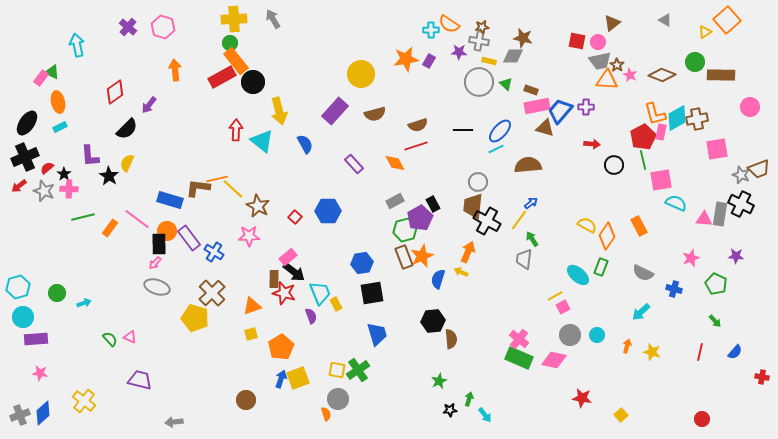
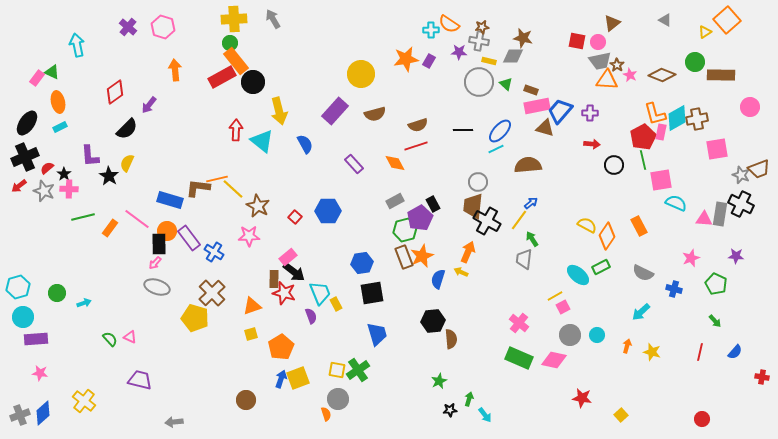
pink rectangle at (41, 78): moved 4 px left
purple cross at (586, 107): moved 4 px right, 6 px down
green rectangle at (601, 267): rotated 42 degrees clockwise
pink cross at (519, 339): moved 16 px up
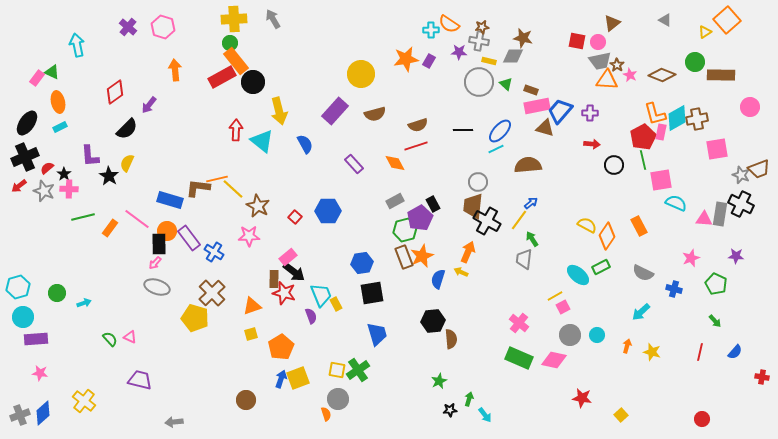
cyan trapezoid at (320, 293): moved 1 px right, 2 px down
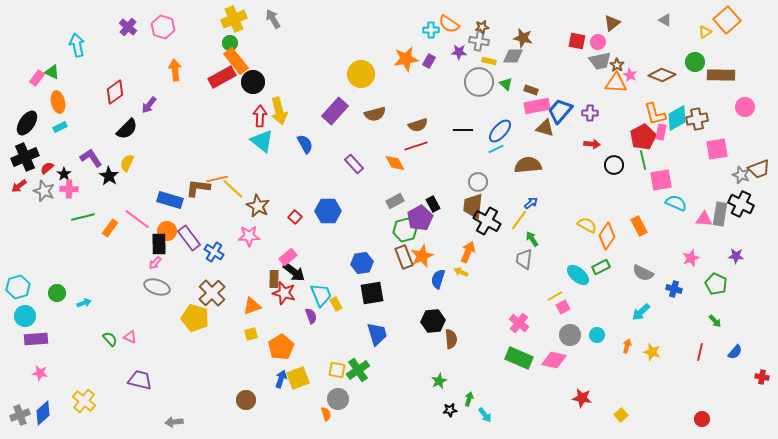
yellow cross at (234, 19): rotated 20 degrees counterclockwise
orange triangle at (607, 80): moved 9 px right, 3 px down
pink circle at (750, 107): moved 5 px left
red arrow at (236, 130): moved 24 px right, 14 px up
purple L-shape at (90, 156): moved 1 px right, 2 px down; rotated 150 degrees clockwise
cyan circle at (23, 317): moved 2 px right, 1 px up
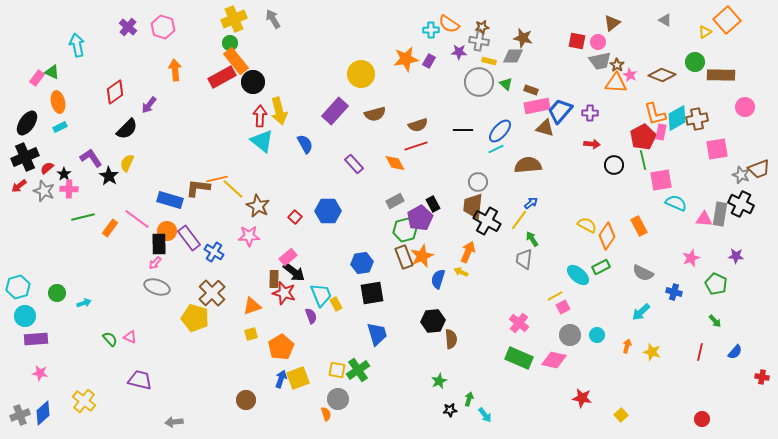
blue cross at (674, 289): moved 3 px down
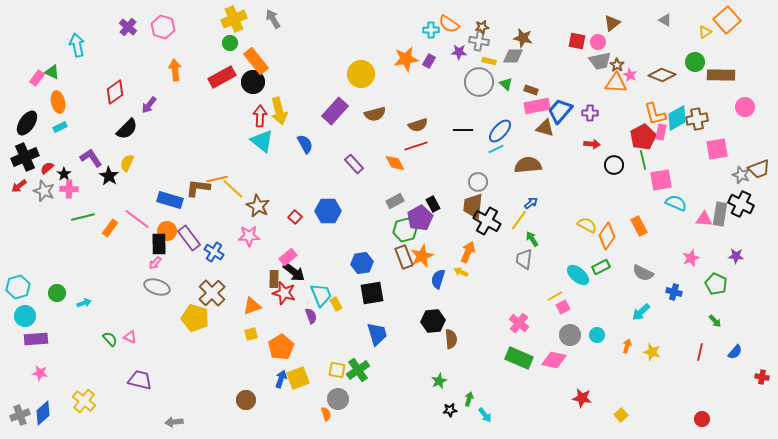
orange rectangle at (236, 61): moved 20 px right
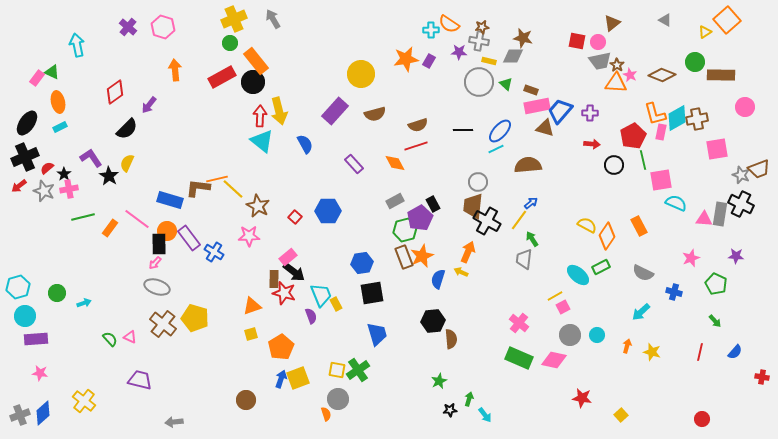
red pentagon at (643, 137): moved 10 px left, 1 px up
pink cross at (69, 189): rotated 12 degrees counterclockwise
brown cross at (212, 293): moved 49 px left, 31 px down; rotated 8 degrees counterclockwise
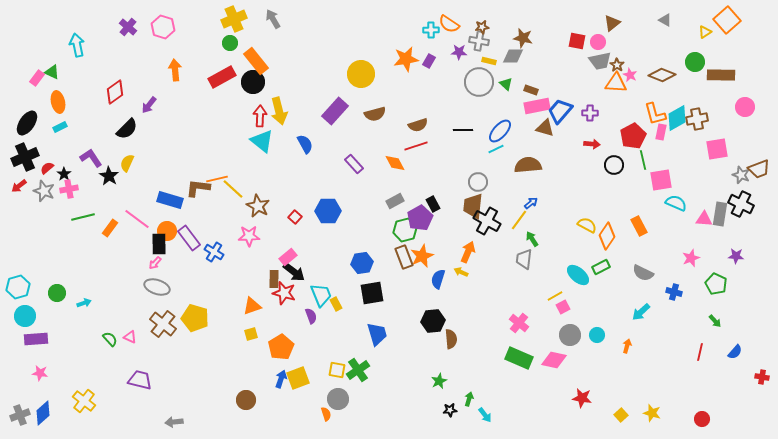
yellow star at (652, 352): moved 61 px down
